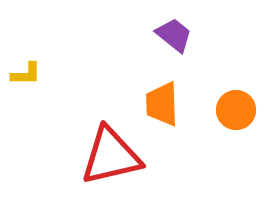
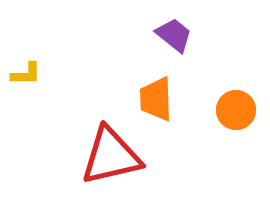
orange trapezoid: moved 6 px left, 5 px up
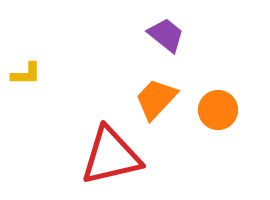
purple trapezoid: moved 8 px left
orange trapezoid: rotated 45 degrees clockwise
orange circle: moved 18 px left
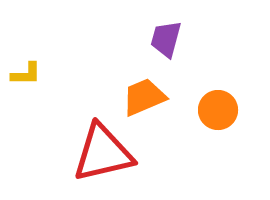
purple trapezoid: moved 4 px down; rotated 114 degrees counterclockwise
orange trapezoid: moved 12 px left, 2 px up; rotated 24 degrees clockwise
red triangle: moved 8 px left, 3 px up
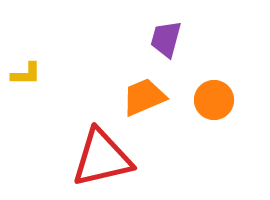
orange circle: moved 4 px left, 10 px up
red triangle: moved 1 px left, 5 px down
